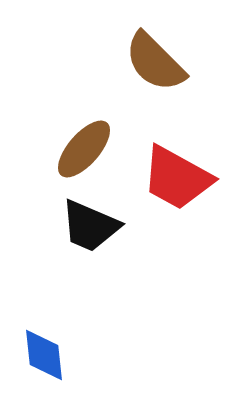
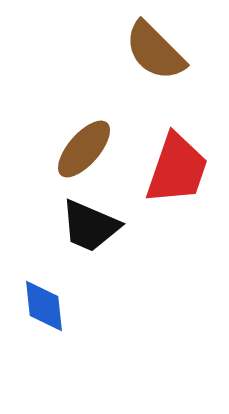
brown semicircle: moved 11 px up
red trapezoid: moved 9 px up; rotated 100 degrees counterclockwise
blue diamond: moved 49 px up
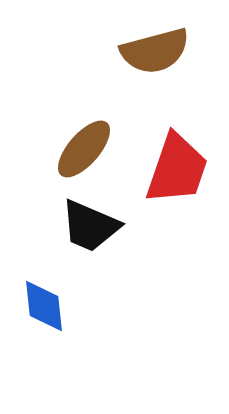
brown semicircle: rotated 60 degrees counterclockwise
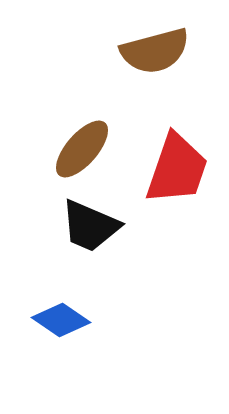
brown ellipse: moved 2 px left
blue diamond: moved 17 px right, 14 px down; rotated 50 degrees counterclockwise
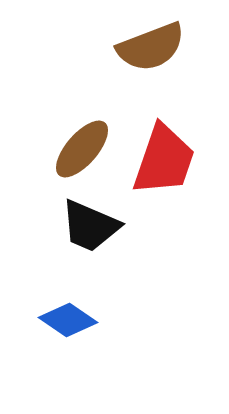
brown semicircle: moved 4 px left, 4 px up; rotated 6 degrees counterclockwise
red trapezoid: moved 13 px left, 9 px up
blue diamond: moved 7 px right
